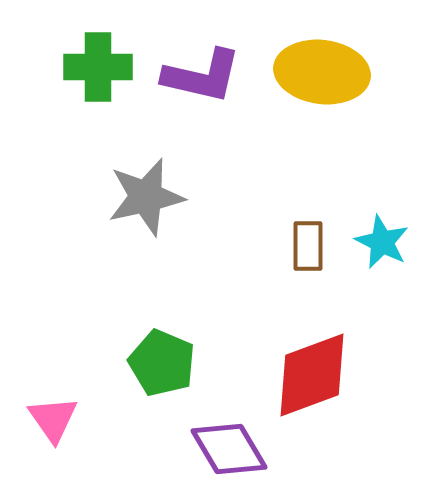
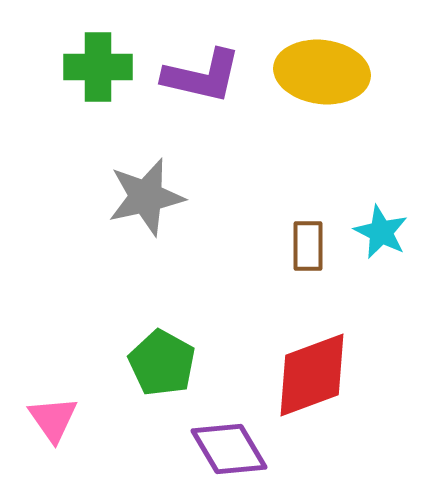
cyan star: moved 1 px left, 10 px up
green pentagon: rotated 6 degrees clockwise
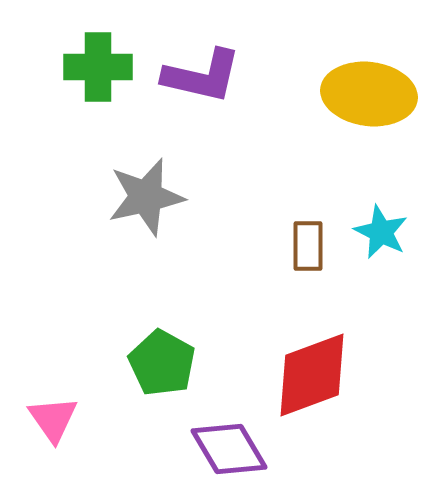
yellow ellipse: moved 47 px right, 22 px down
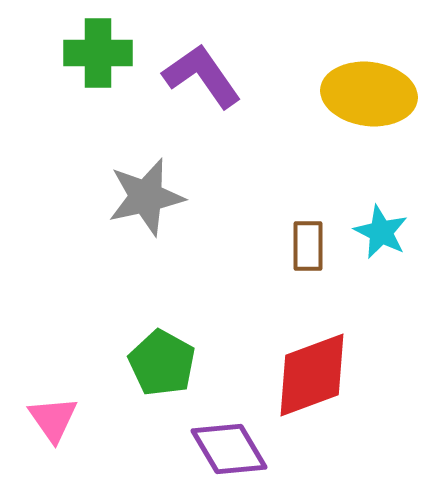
green cross: moved 14 px up
purple L-shape: rotated 138 degrees counterclockwise
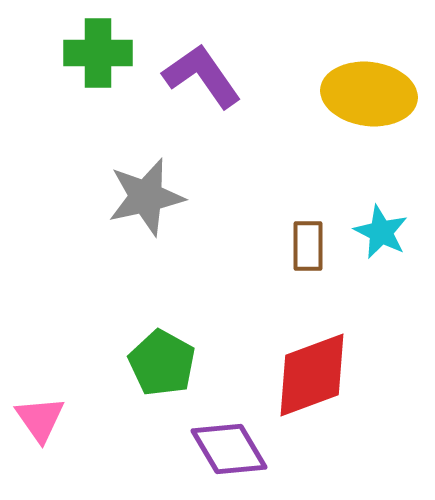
pink triangle: moved 13 px left
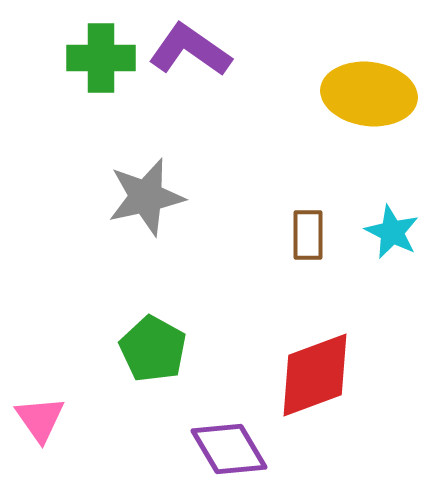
green cross: moved 3 px right, 5 px down
purple L-shape: moved 12 px left, 26 px up; rotated 20 degrees counterclockwise
cyan star: moved 11 px right
brown rectangle: moved 11 px up
green pentagon: moved 9 px left, 14 px up
red diamond: moved 3 px right
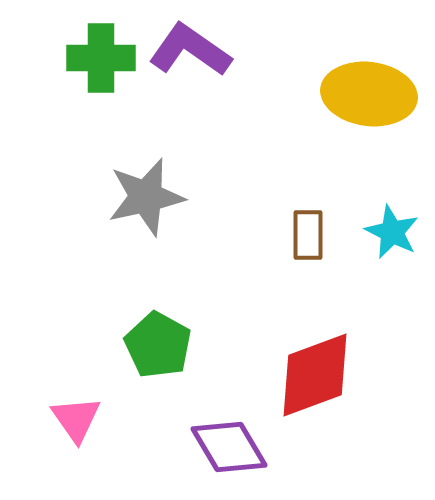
green pentagon: moved 5 px right, 4 px up
pink triangle: moved 36 px right
purple diamond: moved 2 px up
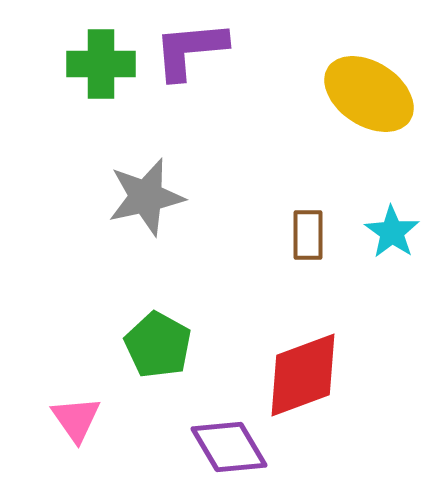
purple L-shape: rotated 40 degrees counterclockwise
green cross: moved 6 px down
yellow ellipse: rotated 26 degrees clockwise
cyan star: rotated 8 degrees clockwise
red diamond: moved 12 px left
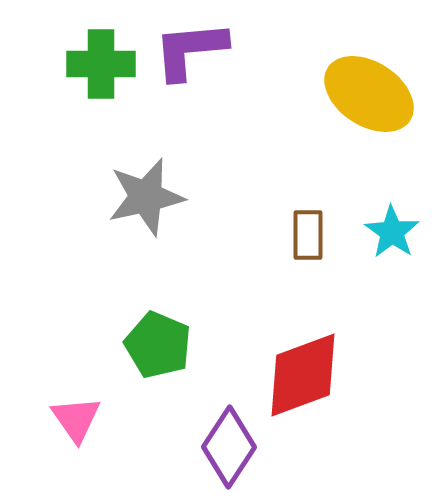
green pentagon: rotated 6 degrees counterclockwise
purple diamond: rotated 64 degrees clockwise
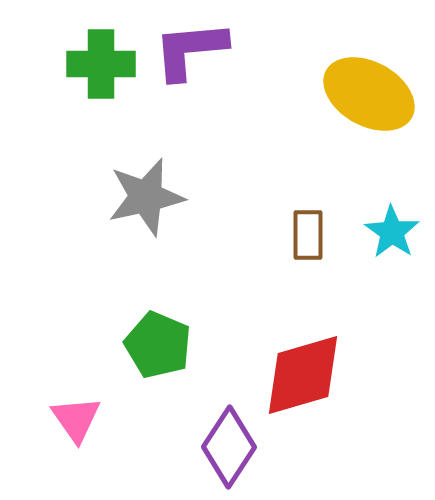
yellow ellipse: rotated 4 degrees counterclockwise
red diamond: rotated 4 degrees clockwise
